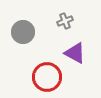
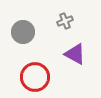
purple triangle: moved 1 px down
red circle: moved 12 px left
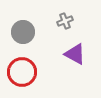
red circle: moved 13 px left, 5 px up
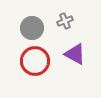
gray circle: moved 9 px right, 4 px up
red circle: moved 13 px right, 11 px up
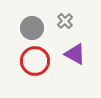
gray cross: rotated 21 degrees counterclockwise
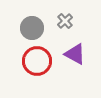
red circle: moved 2 px right
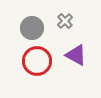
purple triangle: moved 1 px right, 1 px down
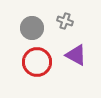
gray cross: rotated 28 degrees counterclockwise
red circle: moved 1 px down
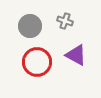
gray circle: moved 2 px left, 2 px up
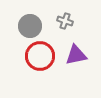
purple triangle: rotated 40 degrees counterclockwise
red circle: moved 3 px right, 6 px up
